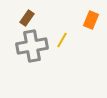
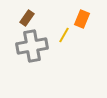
orange rectangle: moved 9 px left, 1 px up
yellow line: moved 2 px right, 5 px up
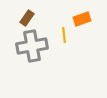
orange rectangle: rotated 48 degrees clockwise
yellow line: rotated 35 degrees counterclockwise
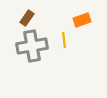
orange rectangle: moved 1 px down
yellow line: moved 5 px down
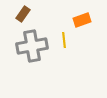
brown rectangle: moved 4 px left, 4 px up
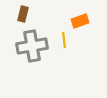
brown rectangle: rotated 21 degrees counterclockwise
orange rectangle: moved 2 px left, 1 px down
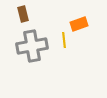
brown rectangle: rotated 28 degrees counterclockwise
orange rectangle: moved 1 px left, 3 px down
